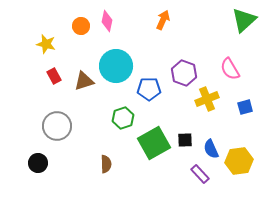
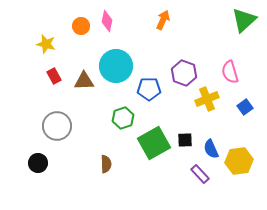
pink semicircle: moved 3 px down; rotated 15 degrees clockwise
brown triangle: rotated 15 degrees clockwise
blue square: rotated 21 degrees counterclockwise
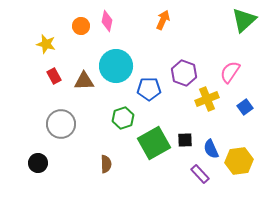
pink semicircle: rotated 50 degrees clockwise
gray circle: moved 4 px right, 2 px up
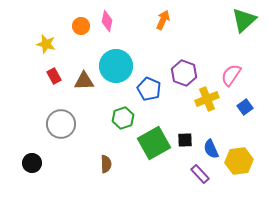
pink semicircle: moved 1 px right, 3 px down
blue pentagon: rotated 25 degrees clockwise
black circle: moved 6 px left
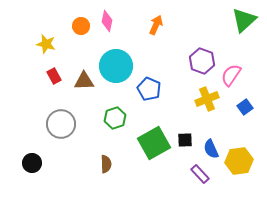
orange arrow: moved 7 px left, 5 px down
purple hexagon: moved 18 px right, 12 px up
green hexagon: moved 8 px left
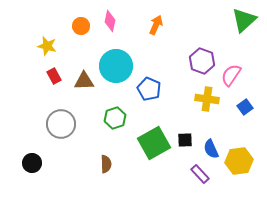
pink diamond: moved 3 px right
yellow star: moved 1 px right, 2 px down
yellow cross: rotated 30 degrees clockwise
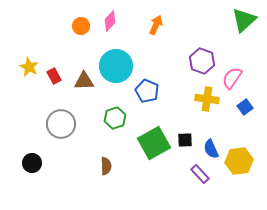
pink diamond: rotated 30 degrees clockwise
yellow star: moved 18 px left, 21 px down; rotated 12 degrees clockwise
pink semicircle: moved 1 px right, 3 px down
blue pentagon: moved 2 px left, 2 px down
brown semicircle: moved 2 px down
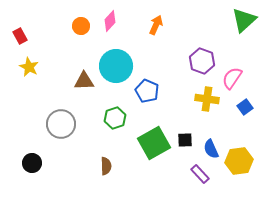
red rectangle: moved 34 px left, 40 px up
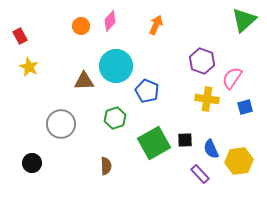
blue square: rotated 21 degrees clockwise
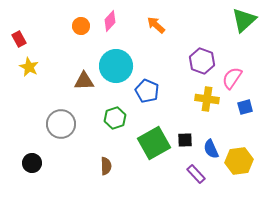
orange arrow: rotated 72 degrees counterclockwise
red rectangle: moved 1 px left, 3 px down
purple rectangle: moved 4 px left
